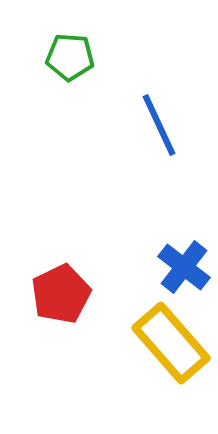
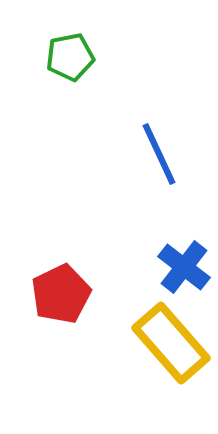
green pentagon: rotated 15 degrees counterclockwise
blue line: moved 29 px down
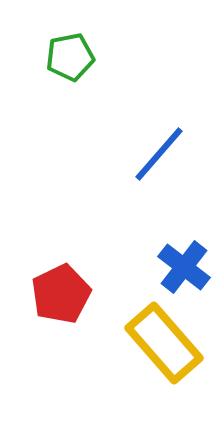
blue line: rotated 66 degrees clockwise
yellow rectangle: moved 7 px left
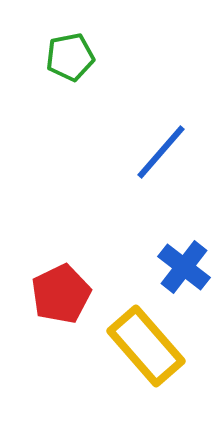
blue line: moved 2 px right, 2 px up
yellow rectangle: moved 18 px left, 3 px down
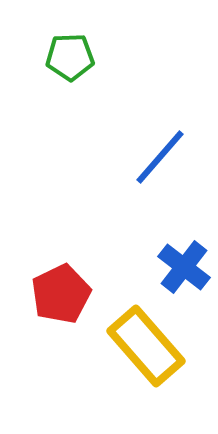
green pentagon: rotated 9 degrees clockwise
blue line: moved 1 px left, 5 px down
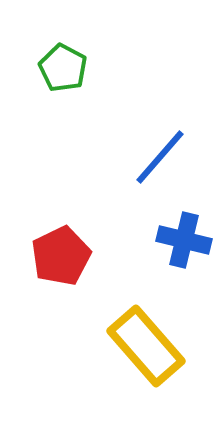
green pentagon: moved 7 px left, 11 px down; rotated 30 degrees clockwise
blue cross: moved 27 px up; rotated 24 degrees counterclockwise
red pentagon: moved 38 px up
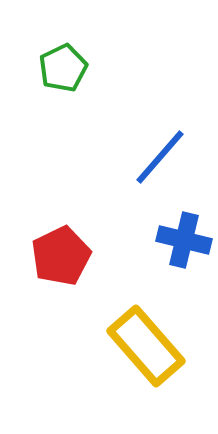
green pentagon: rotated 18 degrees clockwise
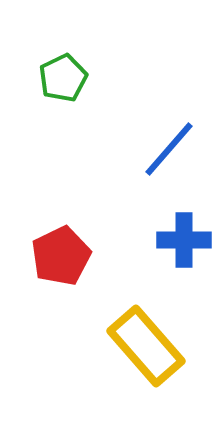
green pentagon: moved 10 px down
blue line: moved 9 px right, 8 px up
blue cross: rotated 14 degrees counterclockwise
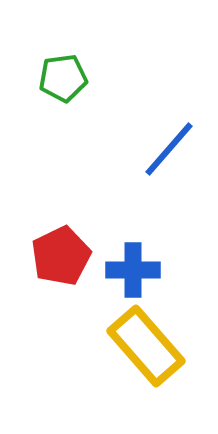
green pentagon: rotated 18 degrees clockwise
blue cross: moved 51 px left, 30 px down
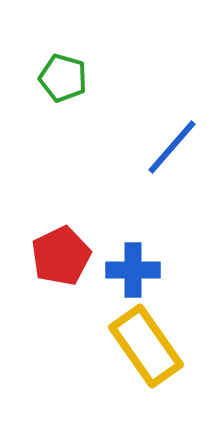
green pentagon: rotated 24 degrees clockwise
blue line: moved 3 px right, 2 px up
yellow rectangle: rotated 6 degrees clockwise
